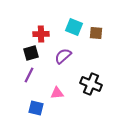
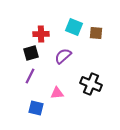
purple line: moved 1 px right, 1 px down
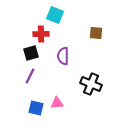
cyan square: moved 19 px left, 12 px up
purple semicircle: rotated 48 degrees counterclockwise
pink triangle: moved 10 px down
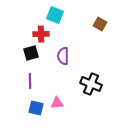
brown square: moved 4 px right, 9 px up; rotated 24 degrees clockwise
purple line: moved 5 px down; rotated 28 degrees counterclockwise
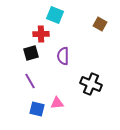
purple line: rotated 28 degrees counterclockwise
blue square: moved 1 px right, 1 px down
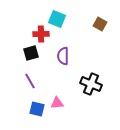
cyan square: moved 2 px right, 4 px down
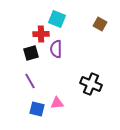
purple semicircle: moved 7 px left, 7 px up
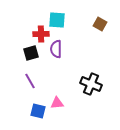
cyan square: moved 1 px down; rotated 18 degrees counterclockwise
blue square: moved 1 px right, 2 px down
